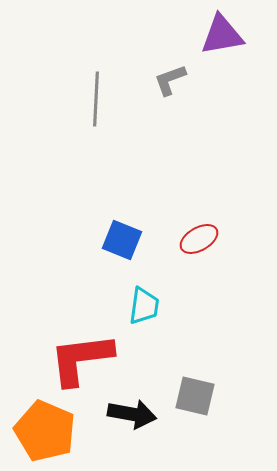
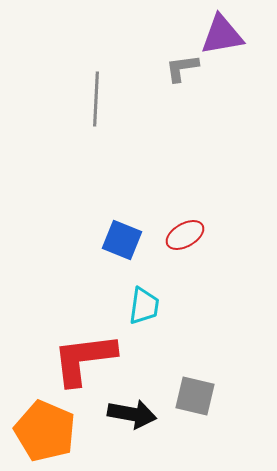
gray L-shape: moved 12 px right, 12 px up; rotated 12 degrees clockwise
red ellipse: moved 14 px left, 4 px up
red L-shape: moved 3 px right
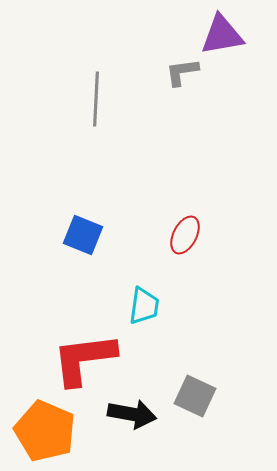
gray L-shape: moved 4 px down
red ellipse: rotated 33 degrees counterclockwise
blue square: moved 39 px left, 5 px up
gray square: rotated 12 degrees clockwise
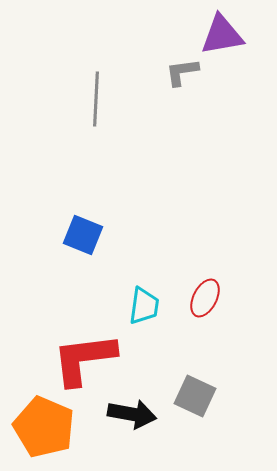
red ellipse: moved 20 px right, 63 px down
orange pentagon: moved 1 px left, 4 px up
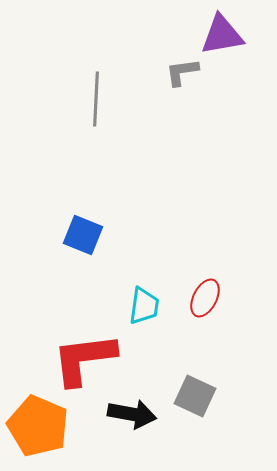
orange pentagon: moved 6 px left, 1 px up
